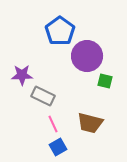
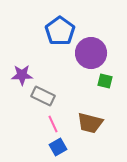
purple circle: moved 4 px right, 3 px up
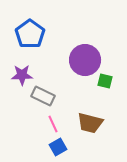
blue pentagon: moved 30 px left, 3 px down
purple circle: moved 6 px left, 7 px down
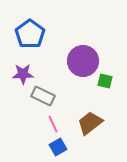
purple circle: moved 2 px left, 1 px down
purple star: moved 1 px right, 1 px up
brown trapezoid: rotated 128 degrees clockwise
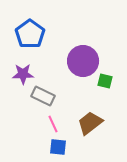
blue square: rotated 36 degrees clockwise
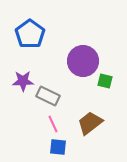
purple star: moved 7 px down
gray rectangle: moved 5 px right
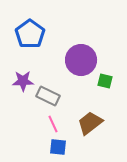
purple circle: moved 2 px left, 1 px up
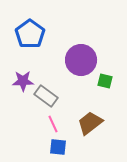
gray rectangle: moved 2 px left; rotated 10 degrees clockwise
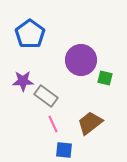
green square: moved 3 px up
blue square: moved 6 px right, 3 px down
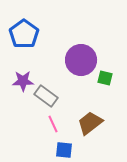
blue pentagon: moved 6 px left
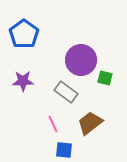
gray rectangle: moved 20 px right, 4 px up
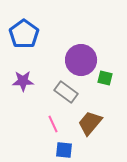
brown trapezoid: rotated 12 degrees counterclockwise
